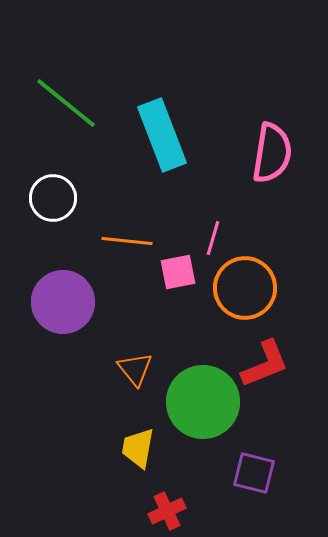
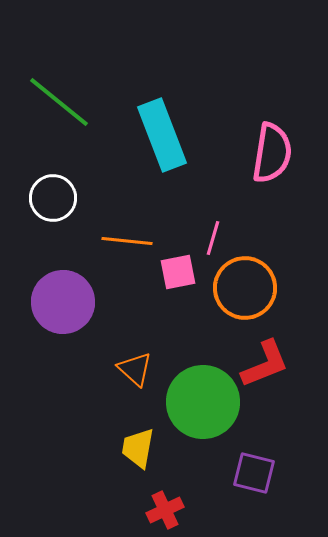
green line: moved 7 px left, 1 px up
orange triangle: rotated 9 degrees counterclockwise
red cross: moved 2 px left, 1 px up
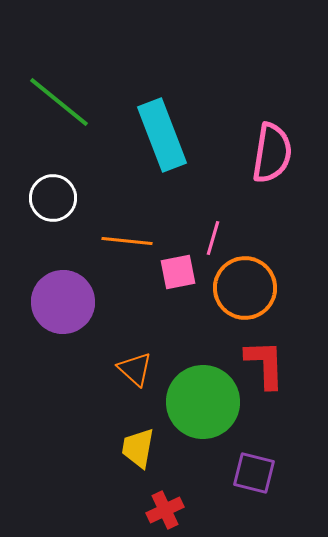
red L-shape: rotated 70 degrees counterclockwise
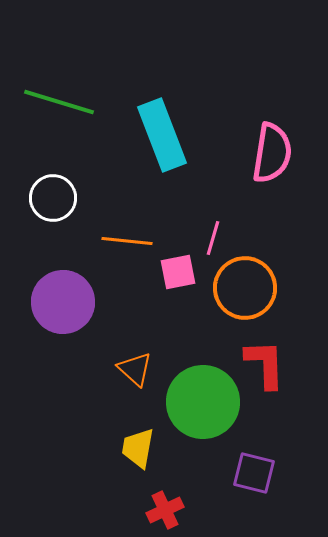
green line: rotated 22 degrees counterclockwise
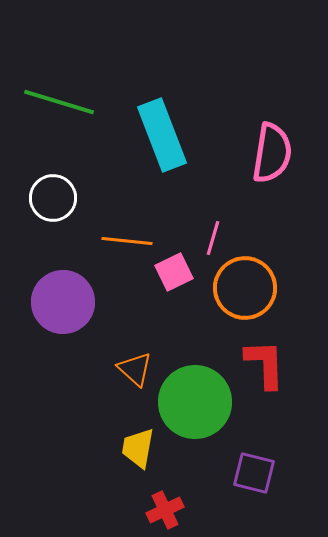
pink square: moved 4 px left; rotated 15 degrees counterclockwise
green circle: moved 8 px left
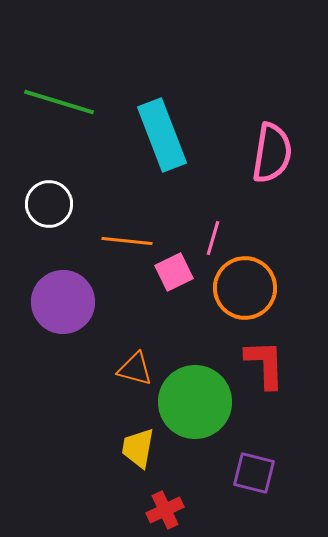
white circle: moved 4 px left, 6 px down
orange triangle: rotated 27 degrees counterclockwise
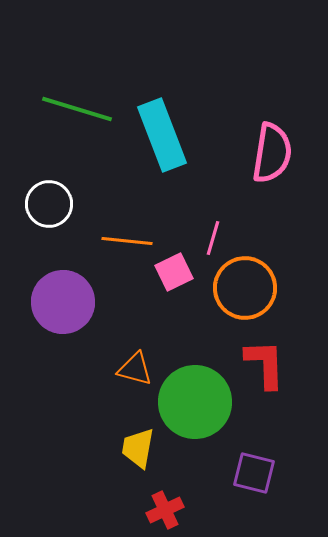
green line: moved 18 px right, 7 px down
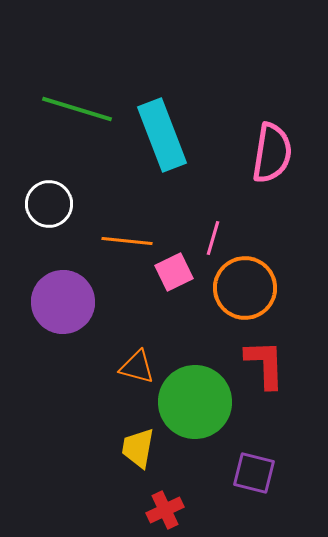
orange triangle: moved 2 px right, 2 px up
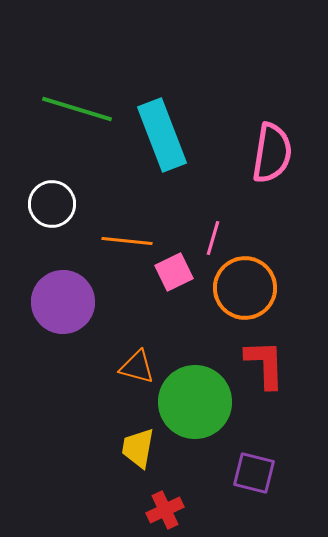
white circle: moved 3 px right
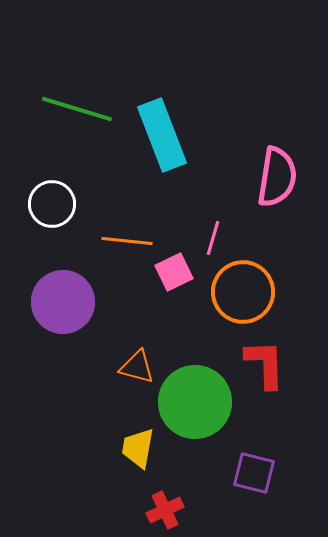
pink semicircle: moved 5 px right, 24 px down
orange circle: moved 2 px left, 4 px down
